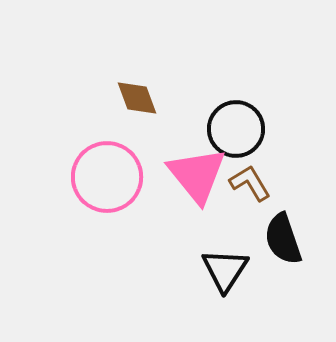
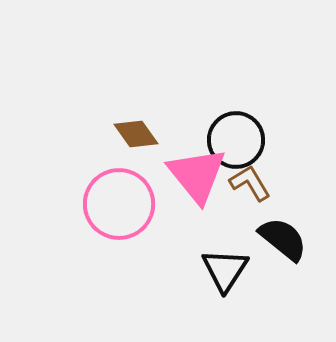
brown diamond: moved 1 px left, 36 px down; rotated 15 degrees counterclockwise
black circle: moved 11 px down
pink circle: moved 12 px right, 27 px down
black semicircle: rotated 148 degrees clockwise
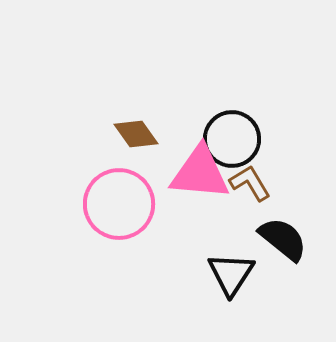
black circle: moved 4 px left, 1 px up
pink triangle: moved 3 px right, 2 px up; rotated 46 degrees counterclockwise
black triangle: moved 6 px right, 4 px down
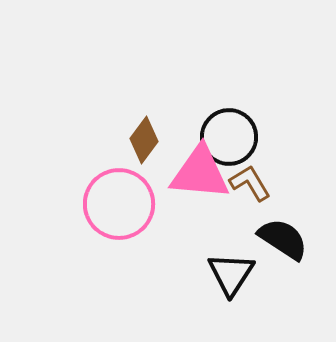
brown diamond: moved 8 px right, 6 px down; rotated 72 degrees clockwise
black circle: moved 3 px left, 2 px up
black semicircle: rotated 6 degrees counterclockwise
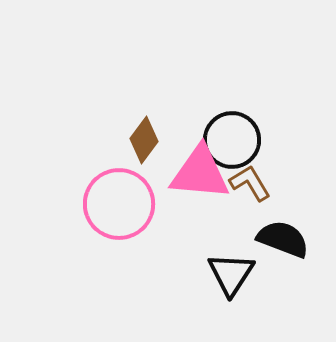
black circle: moved 3 px right, 3 px down
black semicircle: rotated 12 degrees counterclockwise
